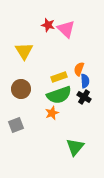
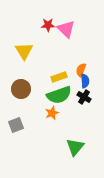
red star: rotated 16 degrees counterclockwise
orange semicircle: moved 2 px right, 1 px down
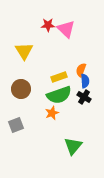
green triangle: moved 2 px left, 1 px up
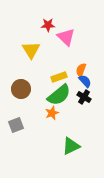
pink triangle: moved 8 px down
yellow triangle: moved 7 px right, 1 px up
blue semicircle: rotated 40 degrees counterclockwise
green semicircle: rotated 20 degrees counterclockwise
green triangle: moved 2 px left; rotated 24 degrees clockwise
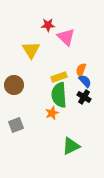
brown circle: moved 7 px left, 4 px up
green semicircle: rotated 125 degrees clockwise
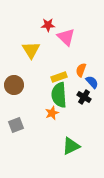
blue semicircle: moved 7 px right, 1 px down
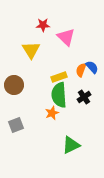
red star: moved 5 px left
blue semicircle: moved 15 px up
black cross: rotated 24 degrees clockwise
green triangle: moved 1 px up
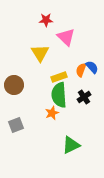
red star: moved 3 px right, 5 px up
yellow triangle: moved 9 px right, 3 px down
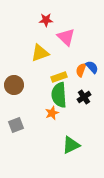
yellow triangle: rotated 42 degrees clockwise
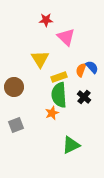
yellow triangle: moved 6 px down; rotated 42 degrees counterclockwise
brown circle: moved 2 px down
black cross: rotated 16 degrees counterclockwise
